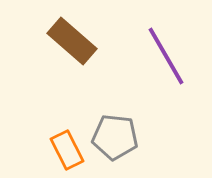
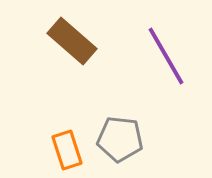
gray pentagon: moved 5 px right, 2 px down
orange rectangle: rotated 9 degrees clockwise
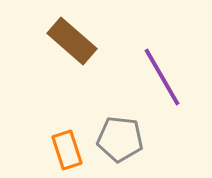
purple line: moved 4 px left, 21 px down
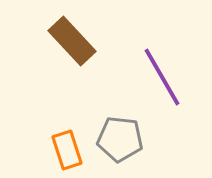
brown rectangle: rotated 6 degrees clockwise
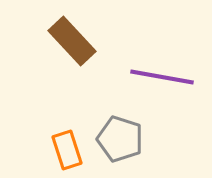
purple line: rotated 50 degrees counterclockwise
gray pentagon: rotated 12 degrees clockwise
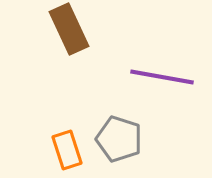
brown rectangle: moved 3 px left, 12 px up; rotated 18 degrees clockwise
gray pentagon: moved 1 px left
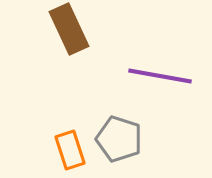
purple line: moved 2 px left, 1 px up
orange rectangle: moved 3 px right
